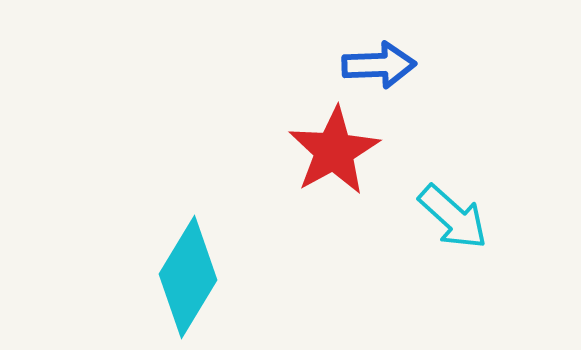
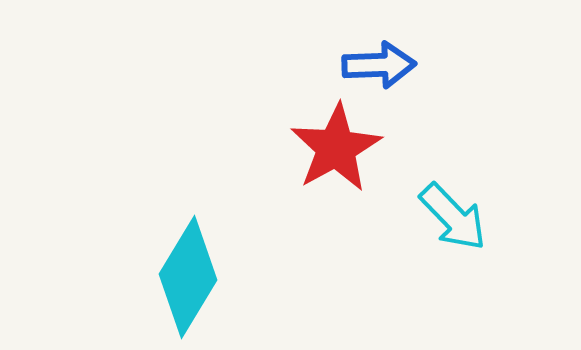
red star: moved 2 px right, 3 px up
cyan arrow: rotated 4 degrees clockwise
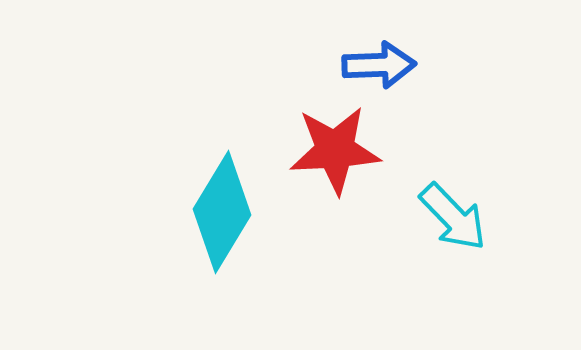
red star: moved 1 px left, 2 px down; rotated 26 degrees clockwise
cyan diamond: moved 34 px right, 65 px up
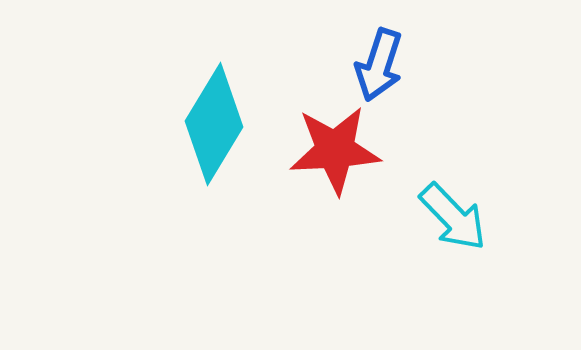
blue arrow: rotated 110 degrees clockwise
cyan diamond: moved 8 px left, 88 px up
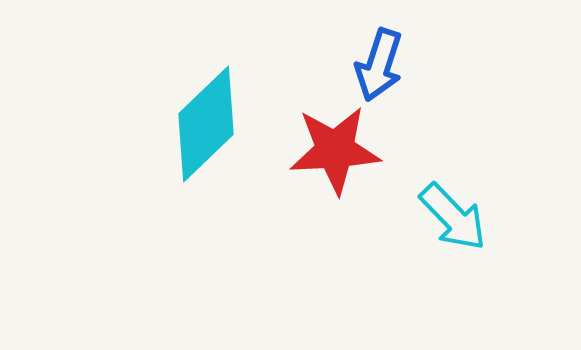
cyan diamond: moved 8 px left; rotated 15 degrees clockwise
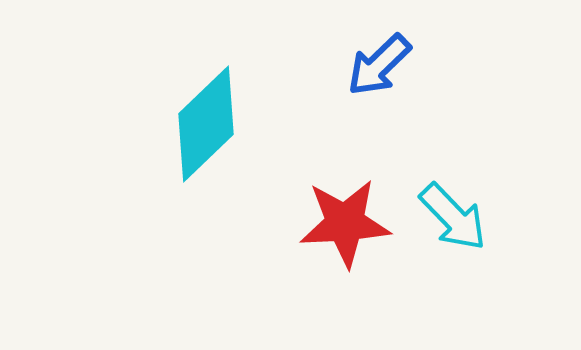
blue arrow: rotated 28 degrees clockwise
red star: moved 10 px right, 73 px down
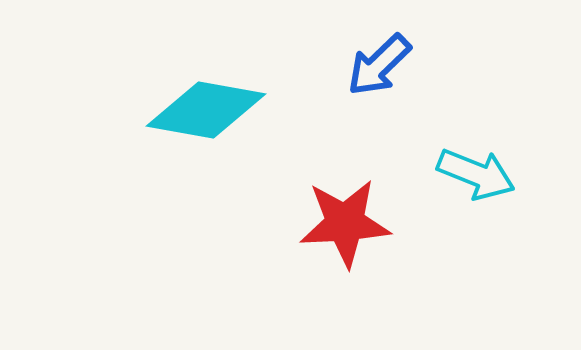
cyan diamond: moved 14 px up; rotated 54 degrees clockwise
cyan arrow: moved 23 px right, 43 px up; rotated 24 degrees counterclockwise
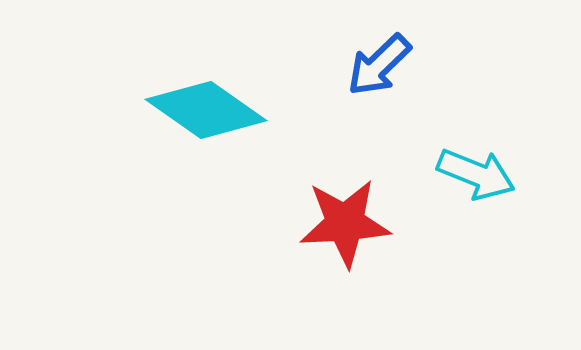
cyan diamond: rotated 25 degrees clockwise
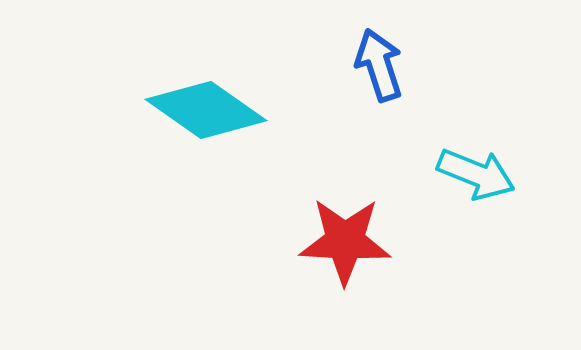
blue arrow: rotated 116 degrees clockwise
red star: moved 18 px down; rotated 6 degrees clockwise
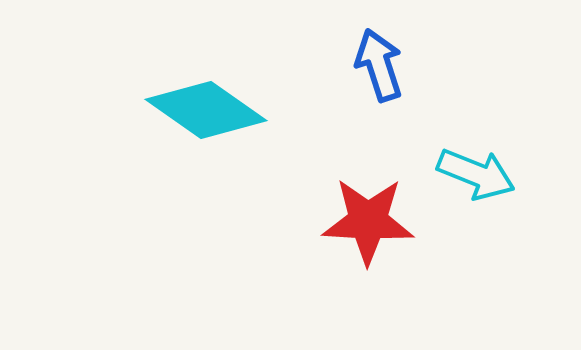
red star: moved 23 px right, 20 px up
